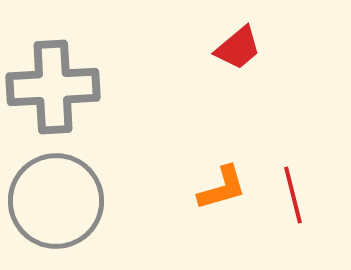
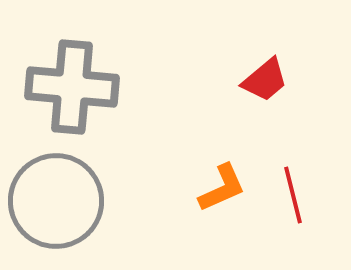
red trapezoid: moved 27 px right, 32 px down
gray cross: moved 19 px right; rotated 8 degrees clockwise
orange L-shape: rotated 8 degrees counterclockwise
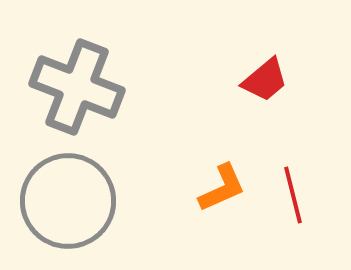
gray cross: moved 5 px right; rotated 16 degrees clockwise
gray circle: moved 12 px right
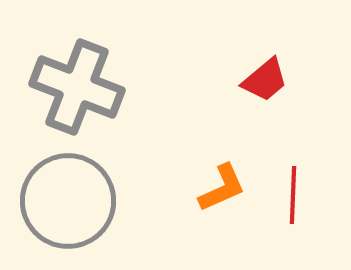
red line: rotated 16 degrees clockwise
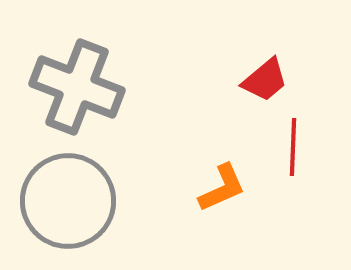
red line: moved 48 px up
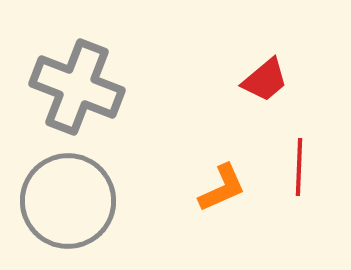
red line: moved 6 px right, 20 px down
